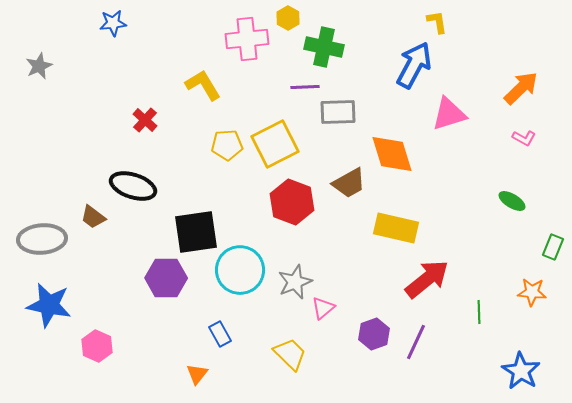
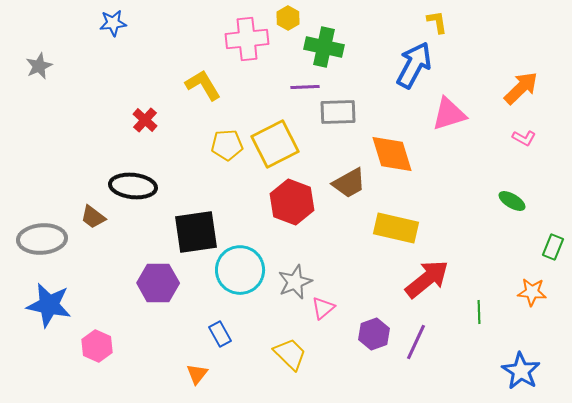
black ellipse at (133, 186): rotated 12 degrees counterclockwise
purple hexagon at (166, 278): moved 8 px left, 5 px down
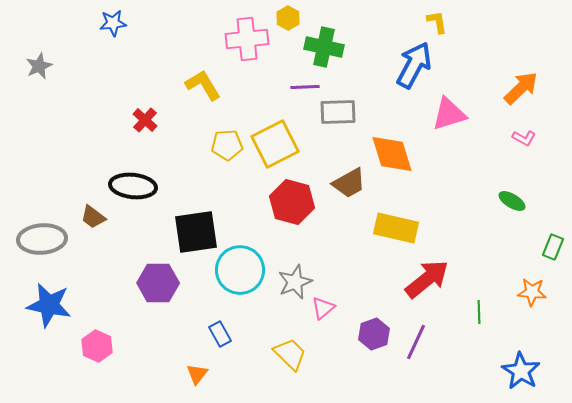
red hexagon at (292, 202): rotated 6 degrees counterclockwise
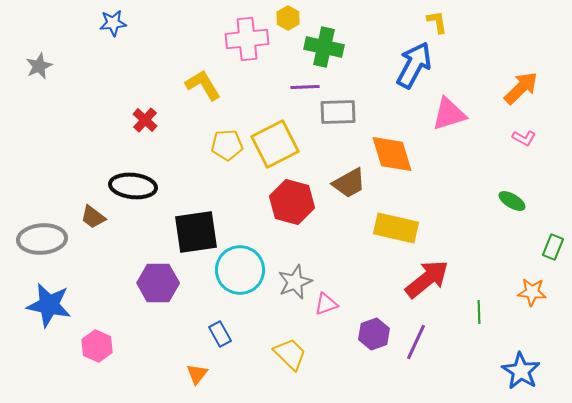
pink triangle at (323, 308): moved 3 px right, 4 px up; rotated 20 degrees clockwise
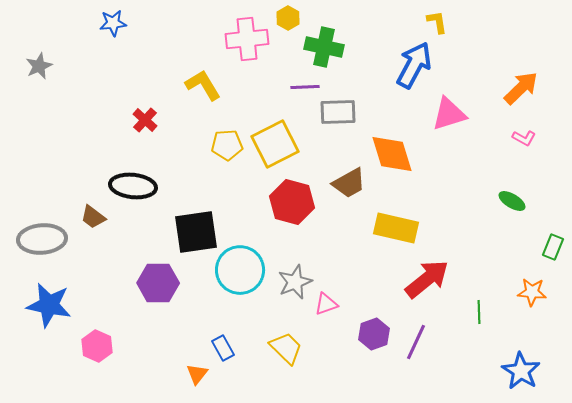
blue rectangle at (220, 334): moved 3 px right, 14 px down
yellow trapezoid at (290, 354): moved 4 px left, 6 px up
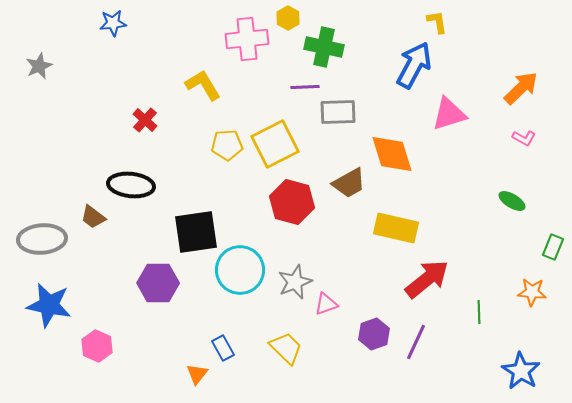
black ellipse at (133, 186): moved 2 px left, 1 px up
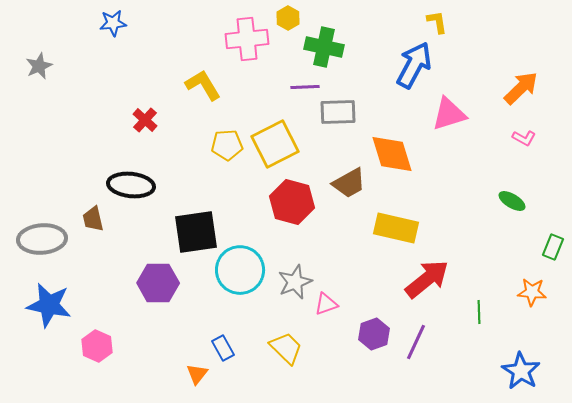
brown trapezoid at (93, 217): moved 2 px down; rotated 40 degrees clockwise
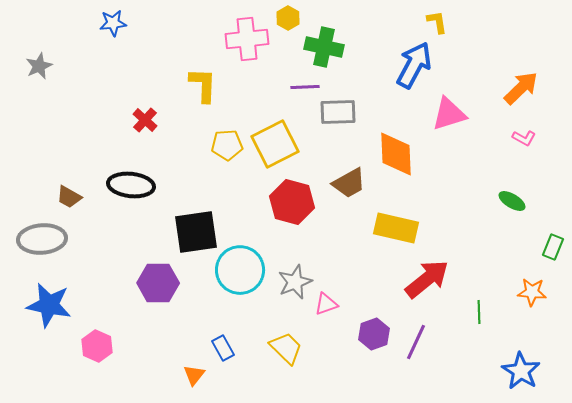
yellow L-shape at (203, 85): rotated 33 degrees clockwise
orange diamond at (392, 154): moved 4 px right; rotated 15 degrees clockwise
brown trapezoid at (93, 219): moved 24 px left, 22 px up; rotated 48 degrees counterclockwise
orange triangle at (197, 374): moved 3 px left, 1 px down
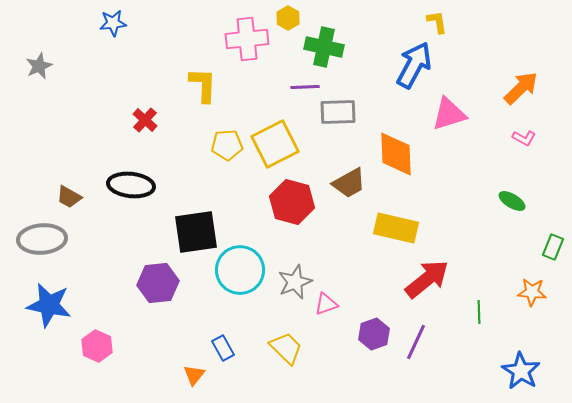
purple hexagon at (158, 283): rotated 6 degrees counterclockwise
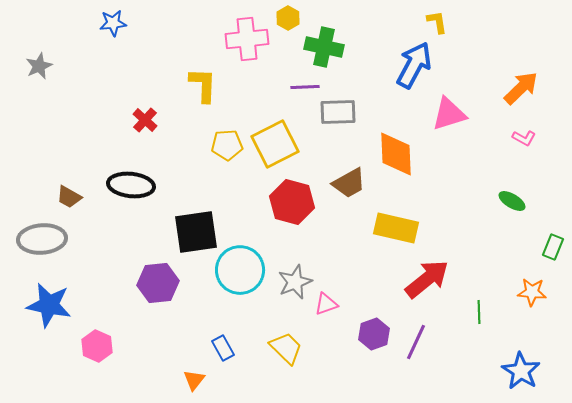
orange triangle at (194, 375): moved 5 px down
